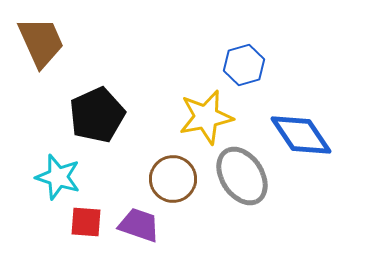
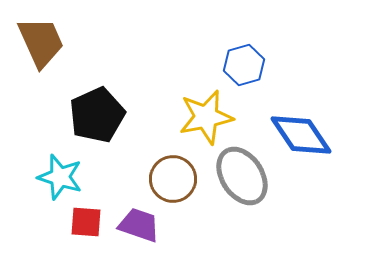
cyan star: moved 2 px right
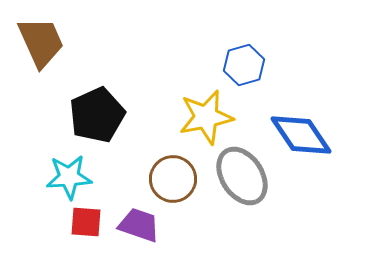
cyan star: moved 9 px right; rotated 21 degrees counterclockwise
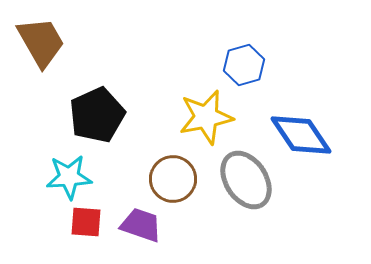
brown trapezoid: rotated 6 degrees counterclockwise
gray ellipse: moved 4 px right, 4 px down
purple trapezoid: moved 2 px right
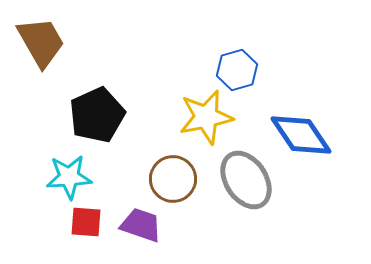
blue hexagon: moved 7 px left, 5 px down
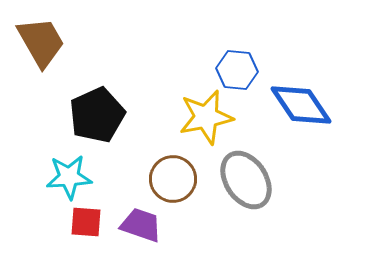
blue hexagon: rotated 21 degrees clockwise
blue diamond: moved 30 px up
